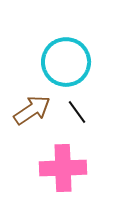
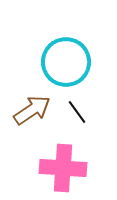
pink cross: rotated 6 degrees clockwise
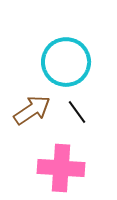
pink cross: moved 2 px left
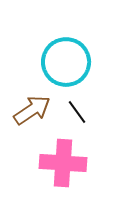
pink cross: moved 2 px right, 5 px up
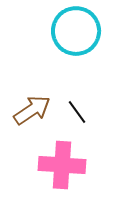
cyan circle: moved 10 px right, 31 px up
pink cross: moved 1 px left, 2 px down
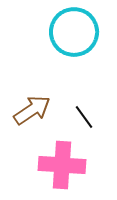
cyan circle: moved 2 px left, 1 px down
black line: moved 7 px right, 5 px down
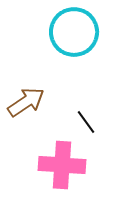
brown arrow: moved 6 px left, 8 px up
black line: moved 2 px right, 5 px down
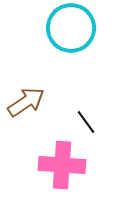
cyan circle: moved 3 px left, 4 px up
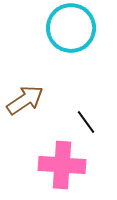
brown arrow: moved 1 px left, 2 px up
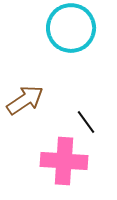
pink cross: moved 2 px right, 4 px up
